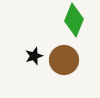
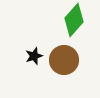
green diamond: rotated 20 degrees clockwise
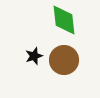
green diamond: moved 10 px left; rotated 48 degrees counterclockwise
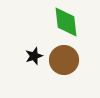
green diamond: moved 2 px right, 2 px down
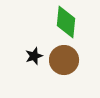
green diamond: rotated 12 degrees clockwise
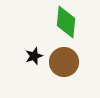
brown circle: moved 2 px down
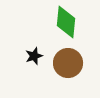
brown circle: moved 4 px right, 1 px down
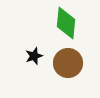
green diamond: moved 1 px down
